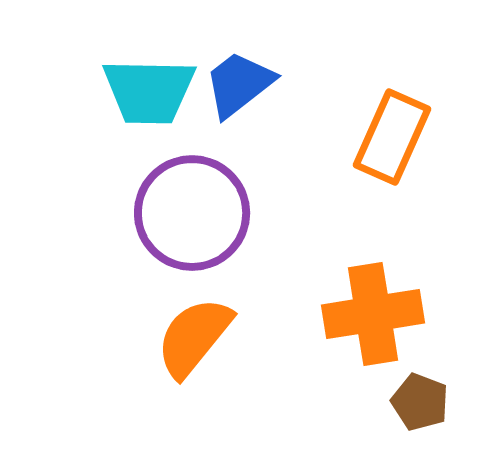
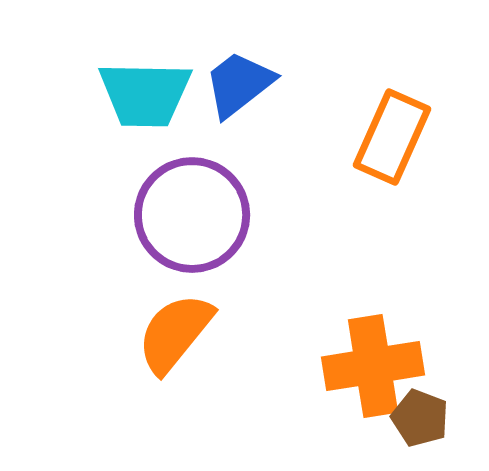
cyan trapezoid: moved 4 px left, 3 px down
purple circle: moved 2 px down
orange cross: moved 52 px down
orange semicircle: moved 19 px left, 4 px up
brown pentagon: moved 16 px down
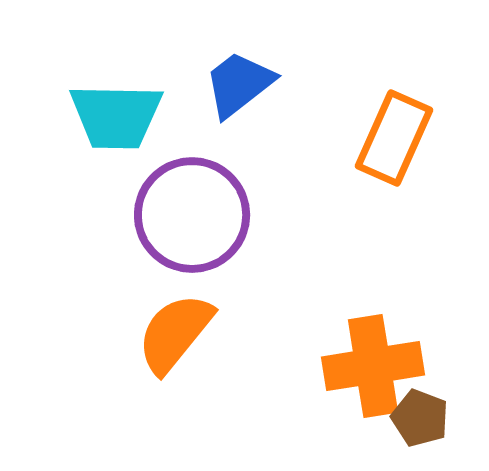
cyan trapezoid: moved 29 px left, 22 px down
orange rectangle: moved 2 px right, 1 px down
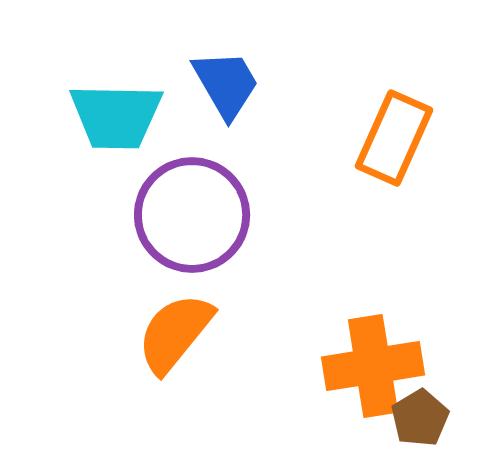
blue trapezoid: moved 13 px left; rotated 98 degrees clockwise
brown pentagon: rotated 20 degrees clockwise
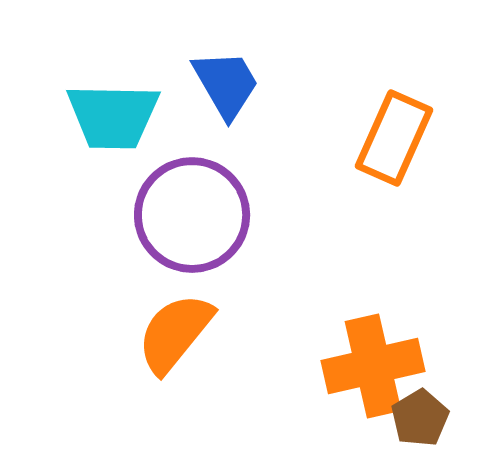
cyan trapezoid: moved 3 px left
orange cross: rotated 4 degrees counterclockwise
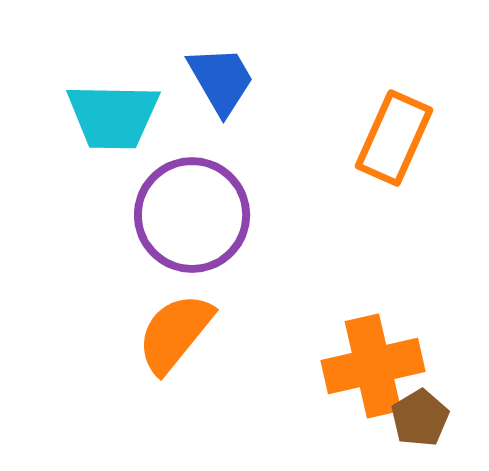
blue trapezoid: moved 5 px left, 4 px up
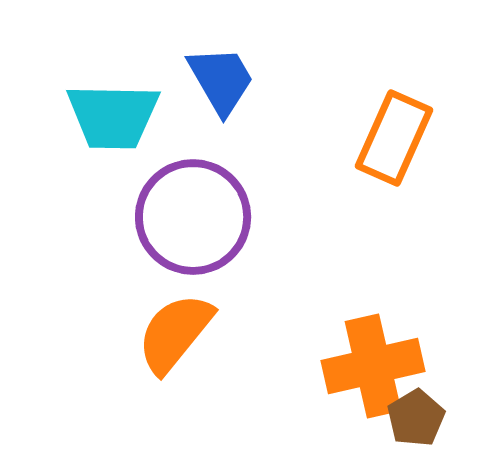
purple circle: moved 1 px right, 2 px down
brown pentagon: moved 4 px left
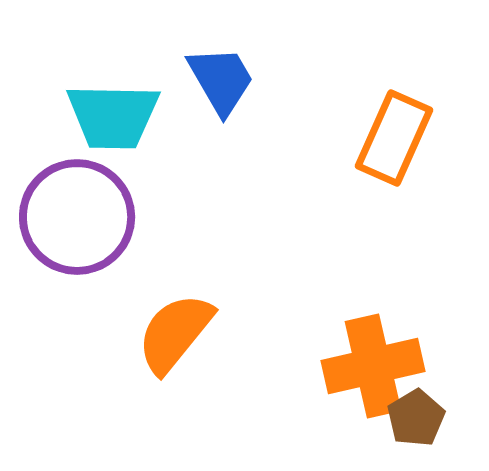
purple circle: moved 116 px left
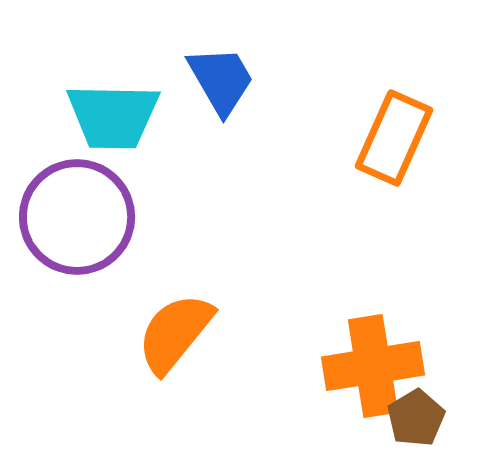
orange cross: rotated 4 degrees clockwise
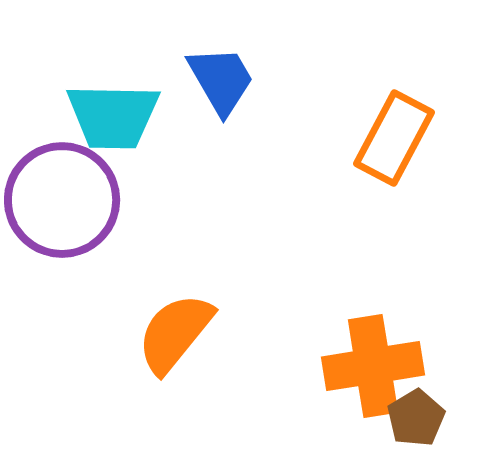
orange rectangle: rotated 4 degrees clockwise
purple circle: moved 15 px left, 17 px up
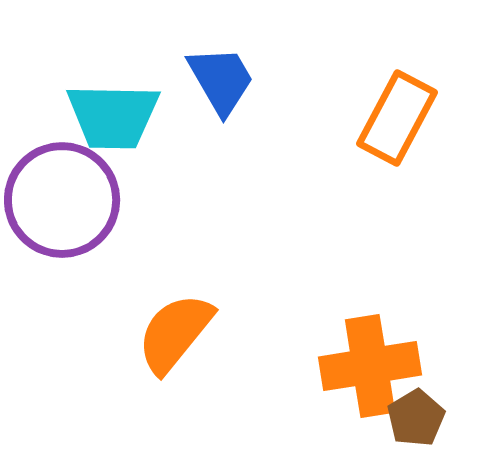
orange rectangle: moved 3 px right, 20 px up
orange cross: moved 3 px left
